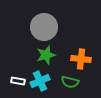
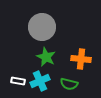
gray circle: moved 2 px left
green star: moved 2 px down; rotated 30 degrees counterclockwise
green semicircle: moved 1 px left, 2 px down
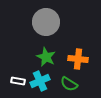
gray circle: moved 4 px right, 5 px up
orange cross: moved 3 px left
green semicircle: rotated 18 degrees clockwise
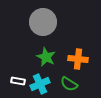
gray circle: moved 3 px left
cyan cross: moved 3 px down
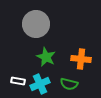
gray circle: moved 7 px left, 2 px down
orange cross: moved 3 px right
green semicircle: rotated 18 degrees counterclockwise
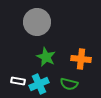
gray circle: moved 1 px right, 2 px up
cyan cross: moved 1 px left
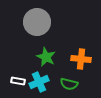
cyan cross: moved 2 px up
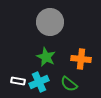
gray circle: moved 13 px right
green semicircle: rotated 24 degrees clockwise
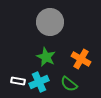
orange cross: rotated 24 degrees clockwise
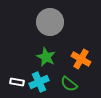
white rectangle: moved 1 px left, 1 px down
